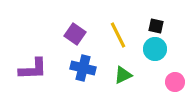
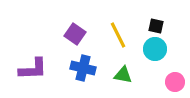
green triangle: rotated 36 degrees clockwise
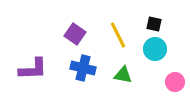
black square: moved 2 px left, 2 px up
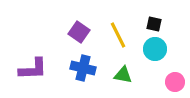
purple square: moved 4 px right, 2 px up
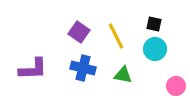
yellow line: moved 2 px left, 1 px down
pink circle: moved 1 px right, 4 px down
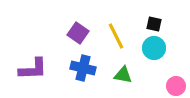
purple square: moved 1 px left, 1 px down
cyan circle: moved 1 px left, 1 px up
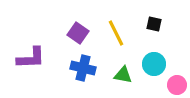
yellow line: moved 3 px up
cyan circle: moved 16 px down
purple L-shape: moved 2 px left, 11 px up
pink circle: moved 1 px right, 1 px up
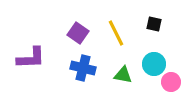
pink circle: moved 6 px left, 3 px up
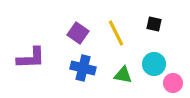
pink circle: moved 2 px right, 1 px down
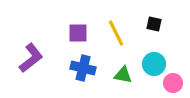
purple square: rotated 35 degrees counterclockwise
purple L-shape: rotated 36 degrees counterclockwise
